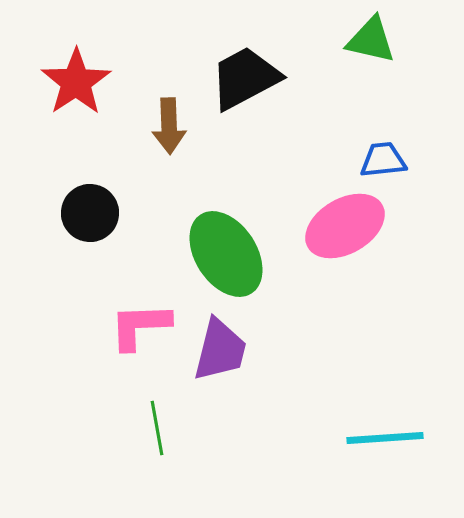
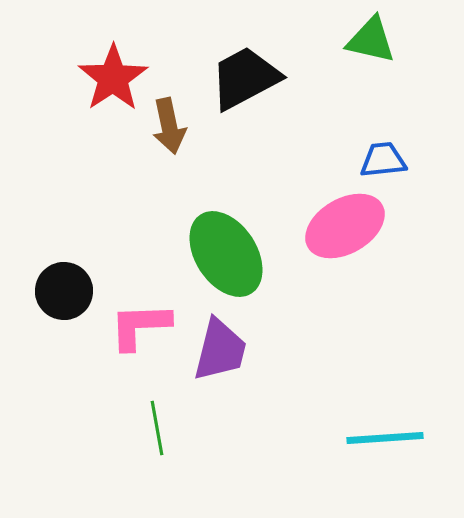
red star: moved 37 px right, 4 px up
brown arrow: rotated 10 degrees counterclockwise
black circle: moved 26 px left, 78 px down
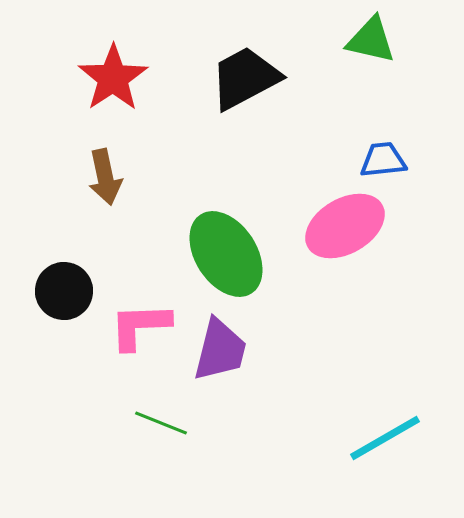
brown arrow: moved 64 px left, 51 px down
green line: moved 4 px right, 5 px up; rotated 58 degrees counterclockwise
cyan line: rotated 26 degrees counterclockwise
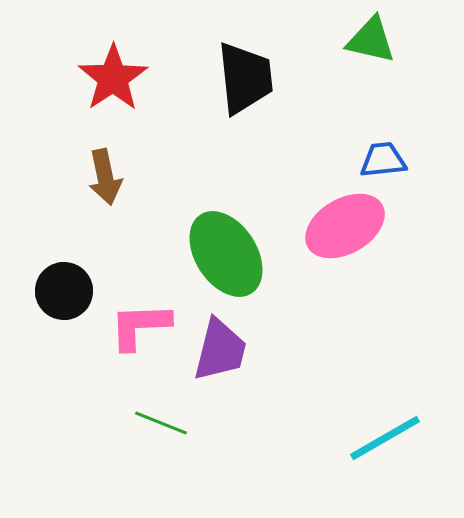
black trapezoid: rotated 112 degrees clockwise
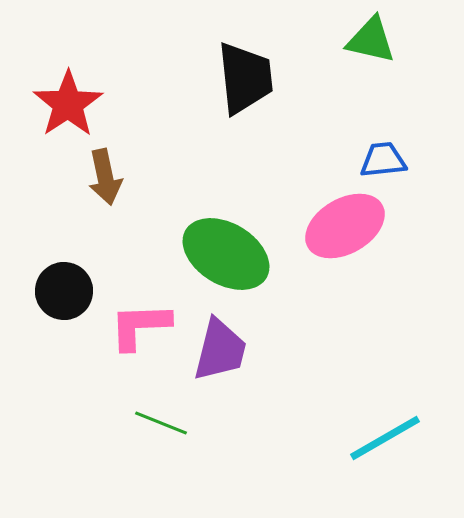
red star: moved 45 px left, 26 px down
green ellipse: rotated 26 degrees counterclockwise
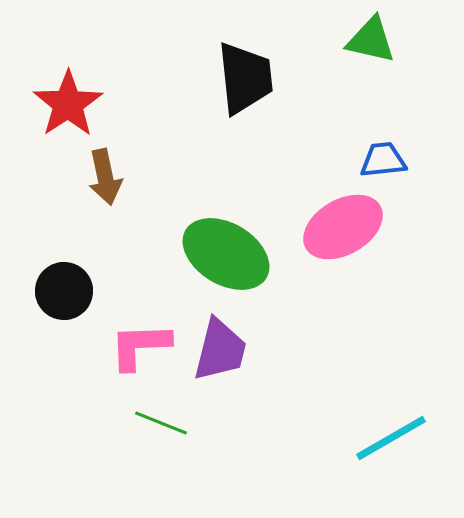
pink ellipse: moved 2 px left, 1 px down
pink L-shape: moved 20 px down
cyan line: moved 6 px right
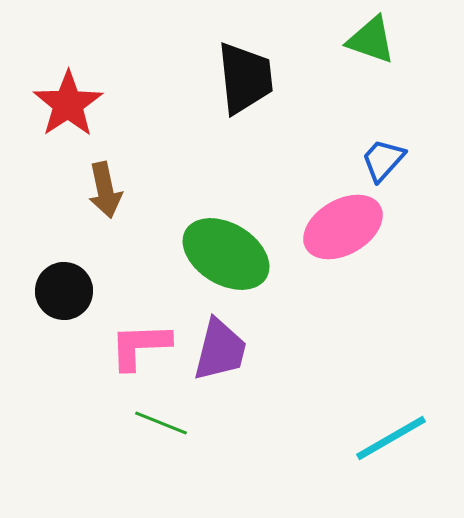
green triangle: rotated 6 degrees clockwise
blue trapezoid: rotated 42 degrees counterclockwise
brown arrow: moved 13 px down
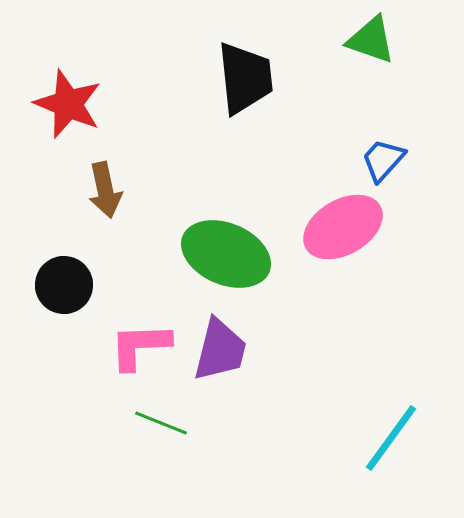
red star: rotated 16 degrees counterclockwise
green ellipse: rotated 8 degrees counterclockwise
black circle: moved 6 px up
cyan line: rotated 24 degrees counterclockwise
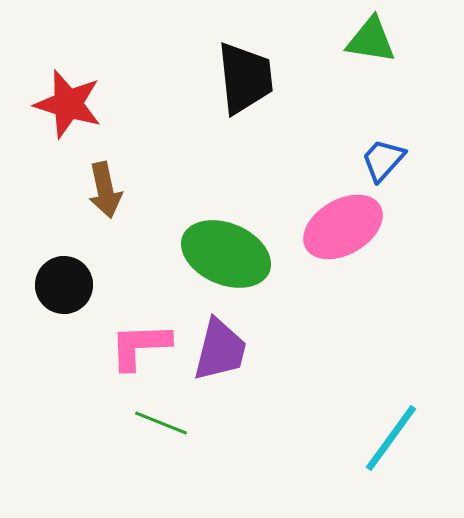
green triangle: rotated 10 degrees counterclockwise
red star: rotated 6 degrees counterclockwise
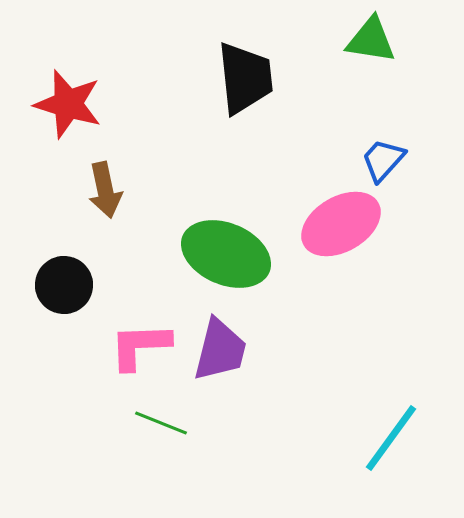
pink ellipse: moved 2 px left, 3 px up
